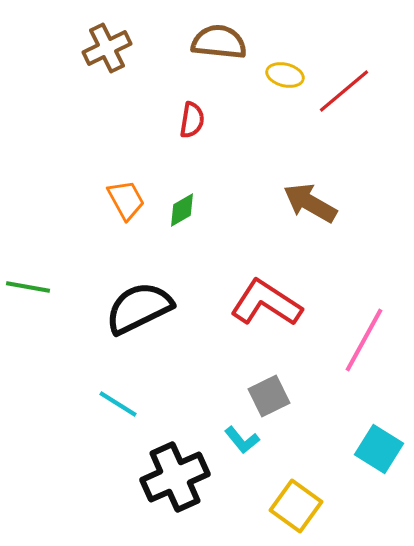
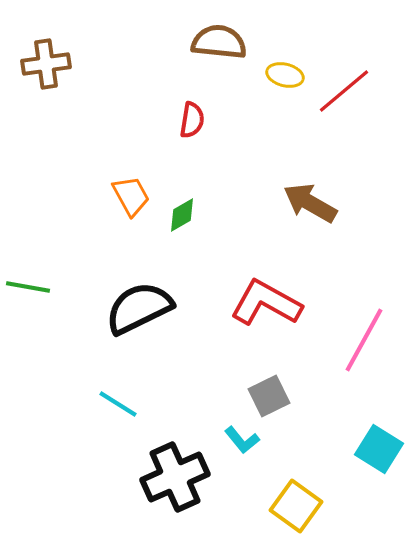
brown cross: moved 61 px left, 16 px down; rotated 18 degrees clockwise
orange trapezoid: moved 5 px right, 4 px up
green diamond: moved 5 px down
red L-shape: rotated 4 degrees counterclockwise
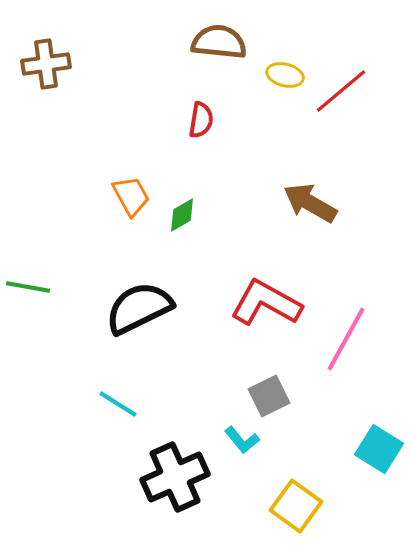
red line: moved 3 px left
red semicircle: moved 9 px right
pink line: moved 18 px left, 1 px up
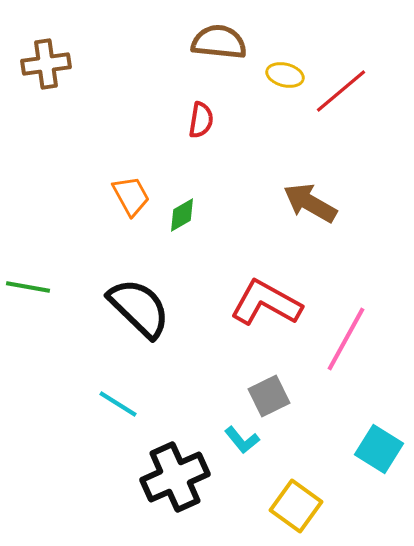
black semicircle: rotated 70 degrees clockwise
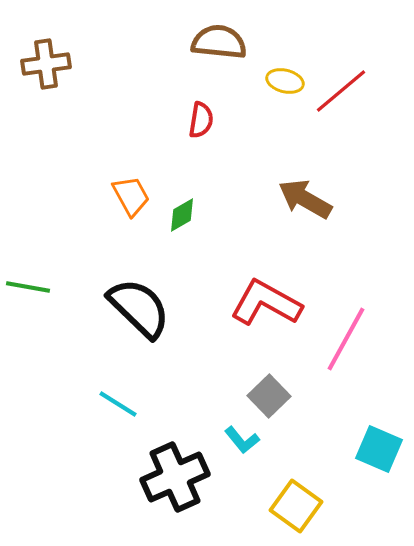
yellow ellipse: moved 6 px down
brown arrow: moved 5 px left, 4 px up
gray square: rotated 18 degrees counterclockwise
cyan square: rotated 9 degrees counterclockwise
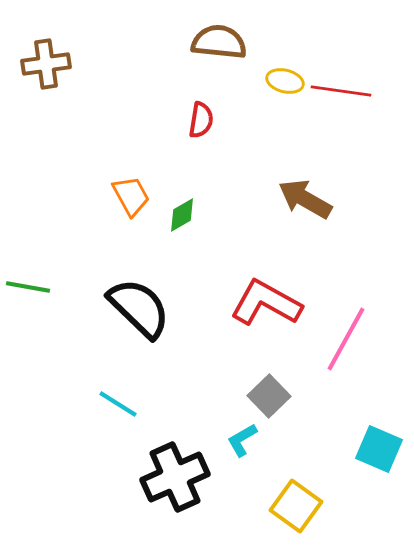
red line: rotated 48 degrees clockwise
cyan L-shape: rotated 99 degrees clockwise
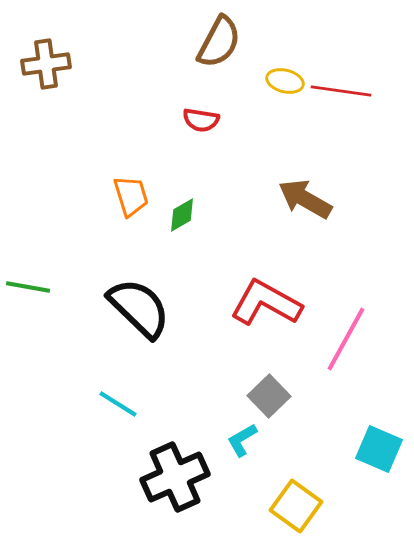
brown semicircle: rotated 112 degrees clockwise
red semicircle: rotated 90 degrees clockwise
orange trapezoid: rotated 12 degrees clockwise
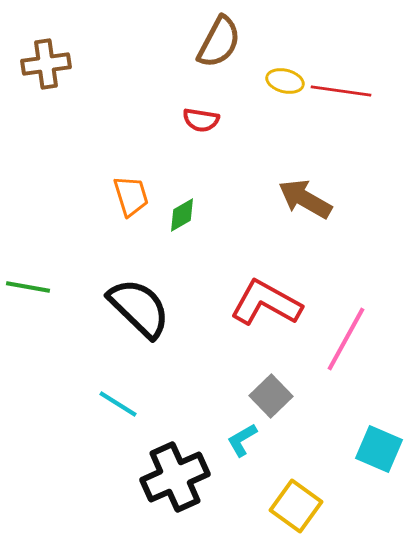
gray square: moved 2 px right
